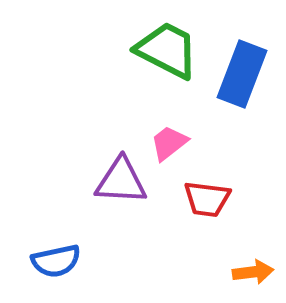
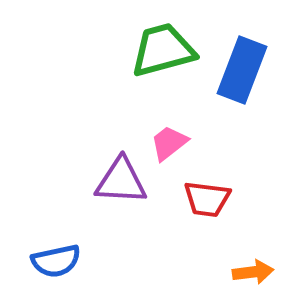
green trapezoid: moved 4 px left; rotated 42 degrees counterclockwise
blue rectangle: moved 4 px up
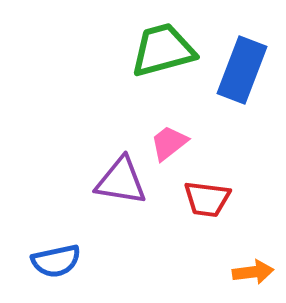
purple triangle: rotated 6 degrees clockwise
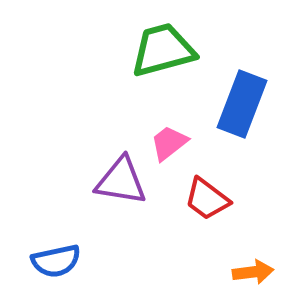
blue rectangle: moved 34 px down
red trapezoid: rotated 30 degrees clockwise
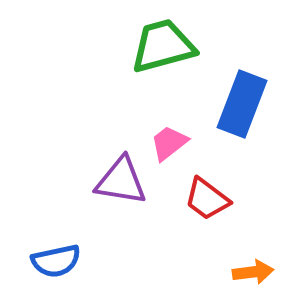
green trapezoid: moved 4 px up
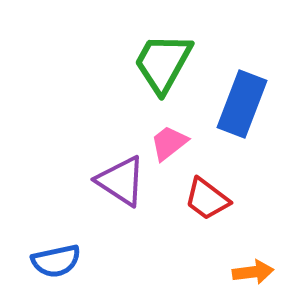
green trapezoid: moved 17 px down; rotated 46 degrees counterclockwise
purple triangle: rotated 24 degrees clockwise
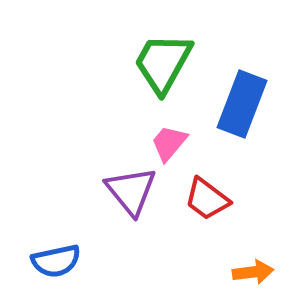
pink trapezoid: rotated 12 degrees counterclockwise
purple triangle: moved 10 px right, 10 px down; rotated 18 degrees clockwise
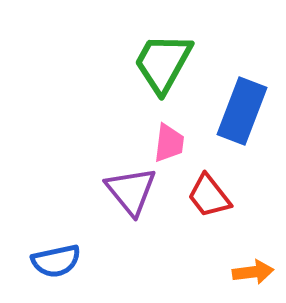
blue rectangle: moved 7 px down
pink trapezoid: rotated 147 degrees clockwise
red trapezoid: moved 2 px right, 3 px up; rotated 15 degrees clockwise
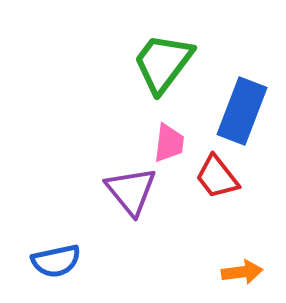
green trapezoid: rotated 8 degrees clockwise
red trapezoid: moved 8 px right, 19 px up
orange arrow: moved 11 px left
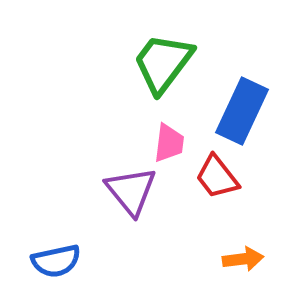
blue rectangle: rotated 4 degrees clockwise
orange arrow: moved 1 px right, 13 px up
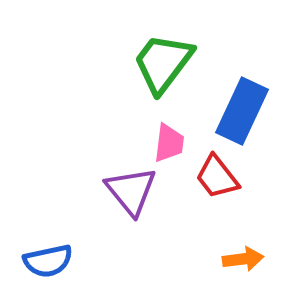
blue semicircle: moved 8 px left
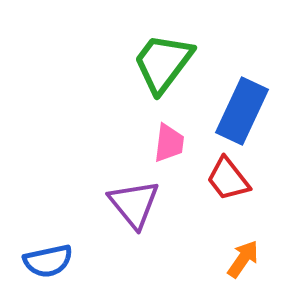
red trapezoid: moved 11 px right, 2 px down
purple triangle: moved 3 px right, 13 px down
orange arrow: rotated 48 degrees counterclockwise
